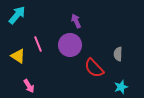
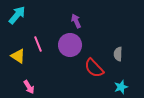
pink arrow: moved 1 px down
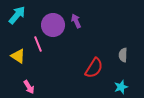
purple circle: moved 17 px left, 20 px up
gray semicircle: moved 5 px right, 1 px down
red semicircle: rotated 105 degrees counterclockwise
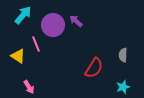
cyan arrow: moved 6 px right
purple arrow: rotated 24 degrees counterclockwise
pink line: moved 2 px left
cyan star: moved 2 px right
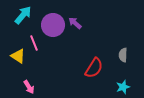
purple arrow: moved 1 px left, 2 px down
pink line: moved 2 px left, 1 px up
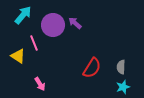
gray semicircle: moved 2 px left, 12 px down
red semicircle: moved 2 px left
pink arrow: moved 11 px right, 3 px up
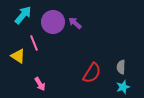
purple circle: moved 3 px up
red semicircle: moved 5 px down
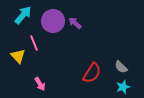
purple circle: moved 1 px up
yellow triangle: rotated 14 degrees clockwise
gray semicircle: rotated 48 degrees counterclockwise
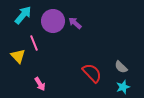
red semicircle: rotated 75 degrees counterclockwise
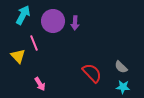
cyan arrow: rotated 12 degrees counterclockwise
purple arrow: rotated 128 degrees counterclockwise
cyan star: rotated 24 degrees clockwise
